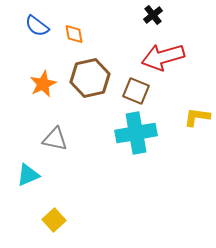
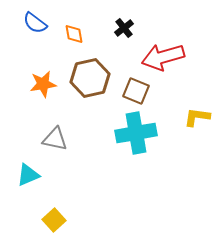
black cross: moved 29 px left, 13 px down
blue semicircle: moved 2 px left, 3 px up
orange star: rotated 16 degrees clockwise
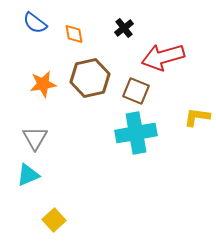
gray triangle: moved 20 px left, 1 px up; rotated 48 degrees clockwise
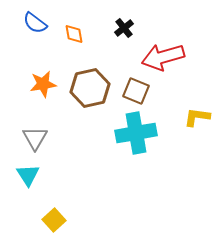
brown hexagon: moved 10 px down
cyan triangle: rotated 40 degrees counterclockwise
